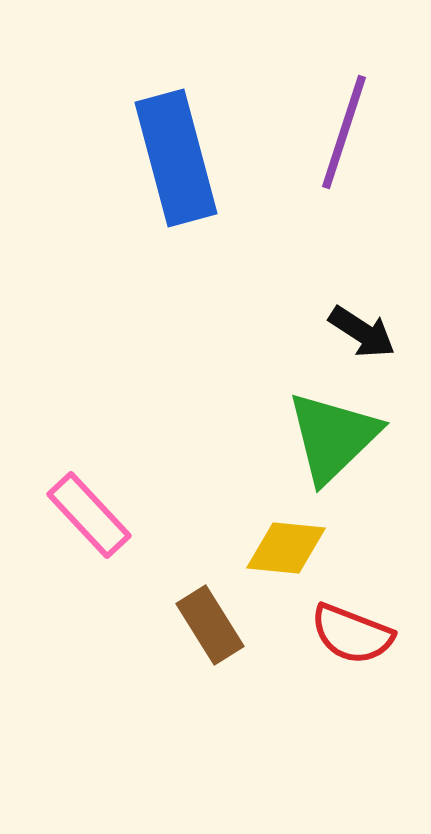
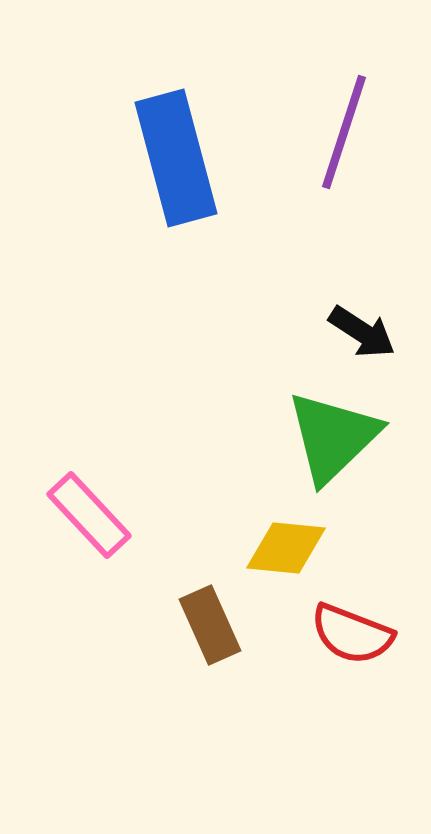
brown rectangle: rotated 8 degrees clockwise
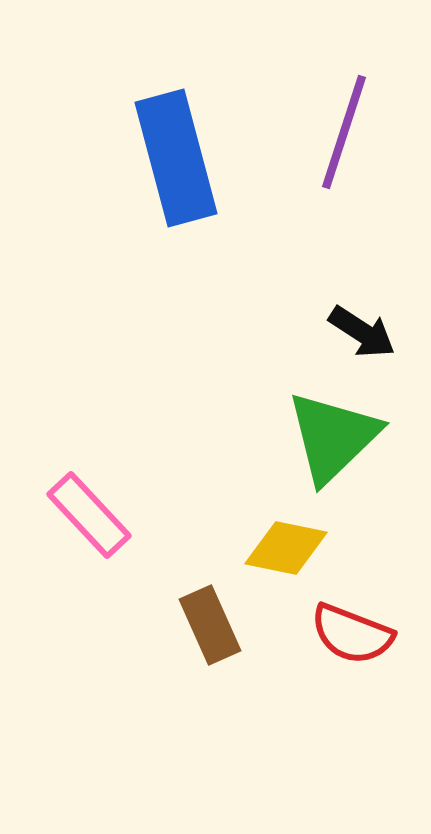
yellow diamond: rotated 6 degrees clockwise
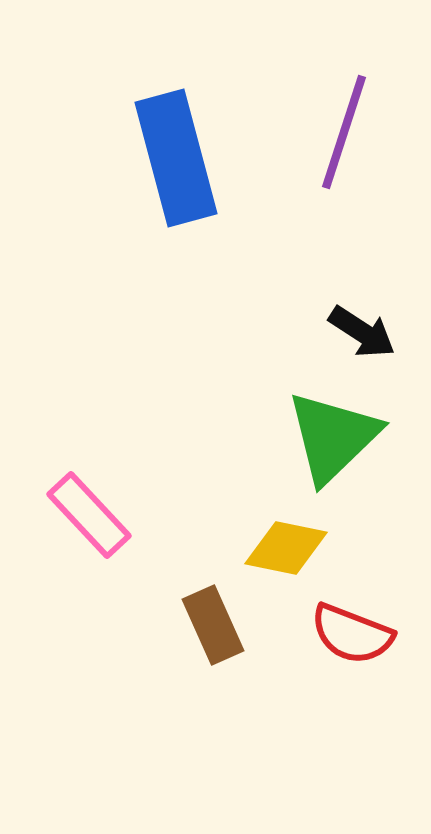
brown rectangle: moved 3 px right
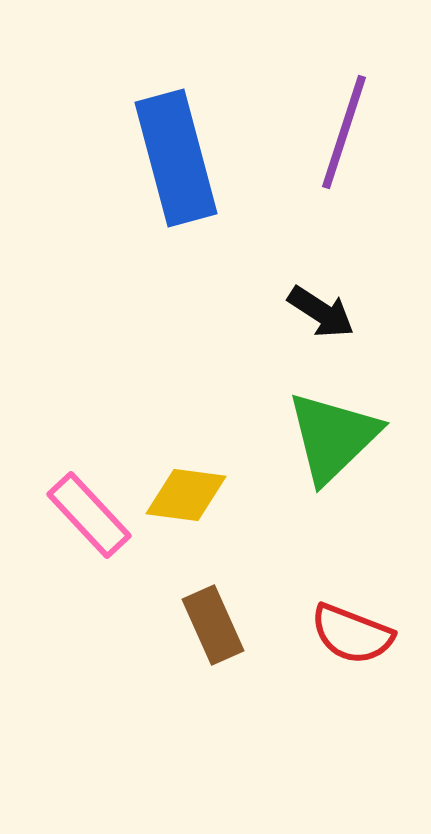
black arrow: moved 41 px left, 20 px up
yellow diamond: moved 100 px left, 53 px up; rotated 4 degrees counterclockwise
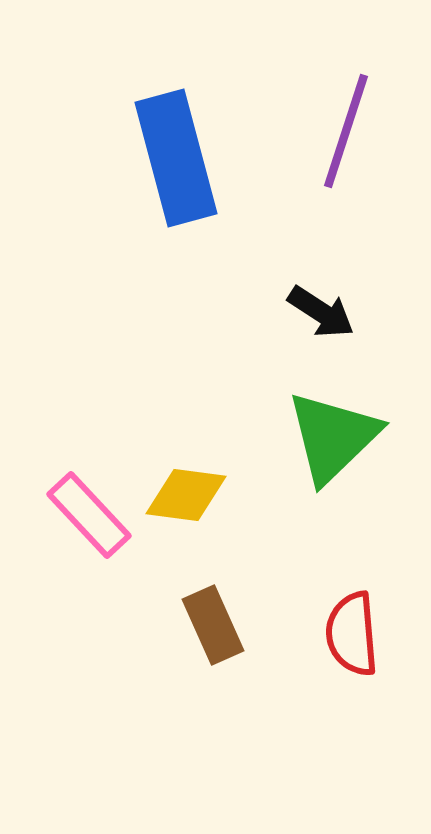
purple line: moved 2 px right, 1 px up
red semicircle: rotated 64 degrees clockwise
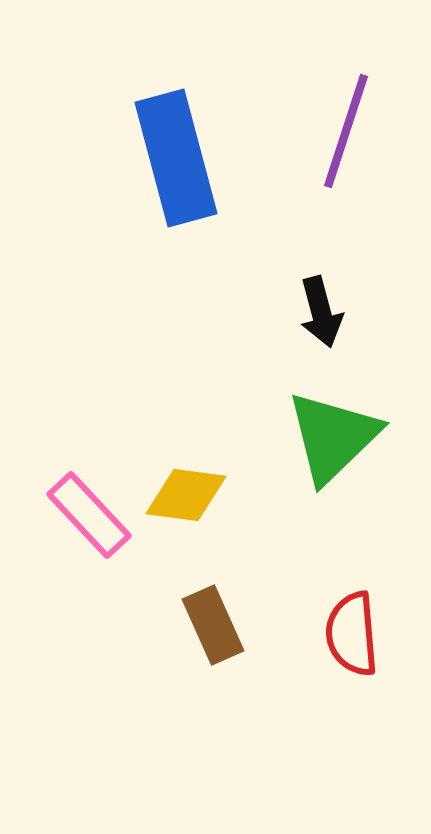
black arrow: rotated 42 degrees clockwise
